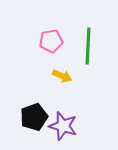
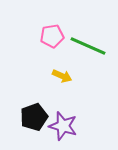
pink pentagon: moved 1 px right, 5 px up
green line: rotated 69 degrees counterclockwise
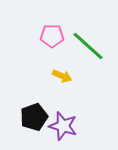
pink pentagon: rotated 10 degrees clockwise
green line: rotated 18 degrees clockwise
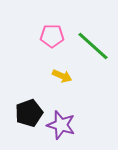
green line: moved 5 px right
black pentagon: moved 5 px left, 4 px up
purple star: moved 2 px left, 1 px up
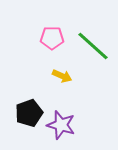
pink pentagon: moved 2 px down
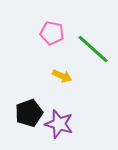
pink pentagon: moved 5 px up; rotated 10 degrees clockwise
green line: moved 3 px down
purple star: moved 2 px left, 1 px up
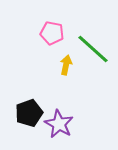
yellow arrow: moved 4 px right, 11 px up; rotated 102 degrees counterclockwise
purple star: rotated 12 degrees clockwise
